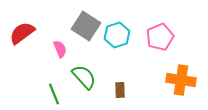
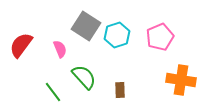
red semicircle: moved 1 px left, 12 px down; rotated 16 degrees counterclockwise
green line: moved 1 px left, 2 px up; rotated 15 degrees counterclockwise
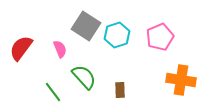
red semicircle: moved 3 px down
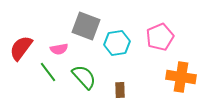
gray square: rotated 12 degrees counterclockwise
cyan hexagon: moved 8 px down; rotated 10 degrees clockwise
pink semicircle: moved 1 px left; rotated 102 degrees clockwise
orange cross: moved 3 px up
green line: moved 5 px left, 20 px up
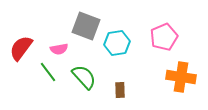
pink pentagon: moved 4 px right
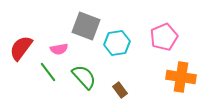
brown rectangle: rotated 35 degrees counterclockwise
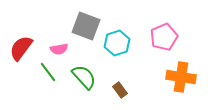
cyan hexagon: rotated 10 degrees counterclockwise
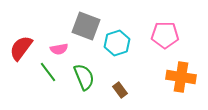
pink pentagon: moved 1 px right, 2 px up; rotated 24 degrees clockwise
green semicircle: rotated 20 degrees clockwise
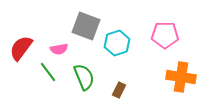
brown rectangle: moved 1 px left; rotated 63 degrees clockwise
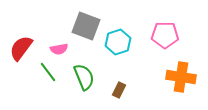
cyan hexagon: moved 1 px right, 1 px up
